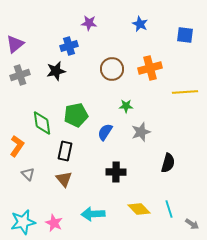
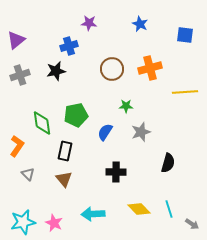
purple triangle: moved 1 px right, 4 px up
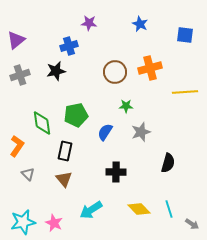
brown circle: moved 3 px right, 3 px down
cyan arrow: moved 2 px left, 4 px up; rotated 30 degrees counterclockwise
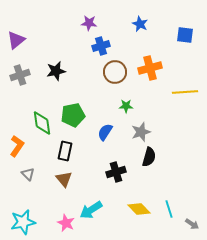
blue cross: moved 32 px right
green pentagon: moved 3 px left
black semicircle: moved 19 px left, 6 px up
black cross: rotated 18 degrees counterclockwise
pink star: moved 12 px right
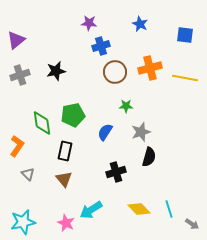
yellow line: moved 14 px up; rotated 15 degrees clockwise
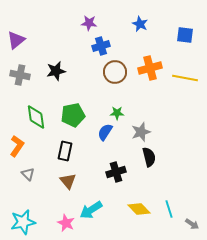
gray cross: rotated 30 degrees clockwise
green star: moved 9 px left, 7 px down
green diamond: moved 6 px left, 6 px up
black semicircle: rotated 30 degrees counterclockwise
brown triangle: moved 4 px right, 2 px down
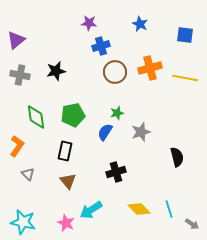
green star: rotated 16 degrees counterclockwise
black semicircle: moved 28 px right
cyan star: rotated 25 degrees clockwise
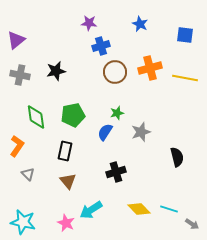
cyan line: rotated 54 degrees counterclockwise
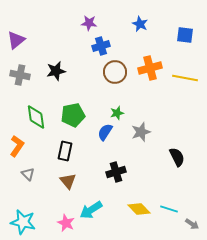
black semicircle: rotated 12 degrees counterclockwise
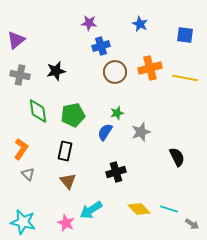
green diamond: moved 2 px right, 6 px up
orange L-shape: moved 4 px right, 3 px down
